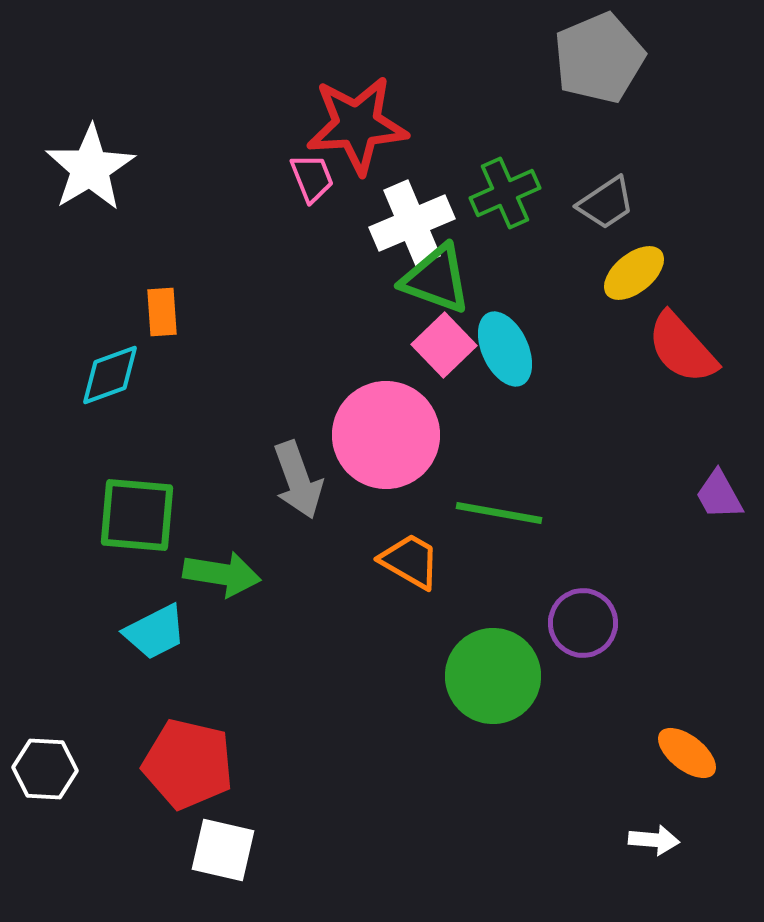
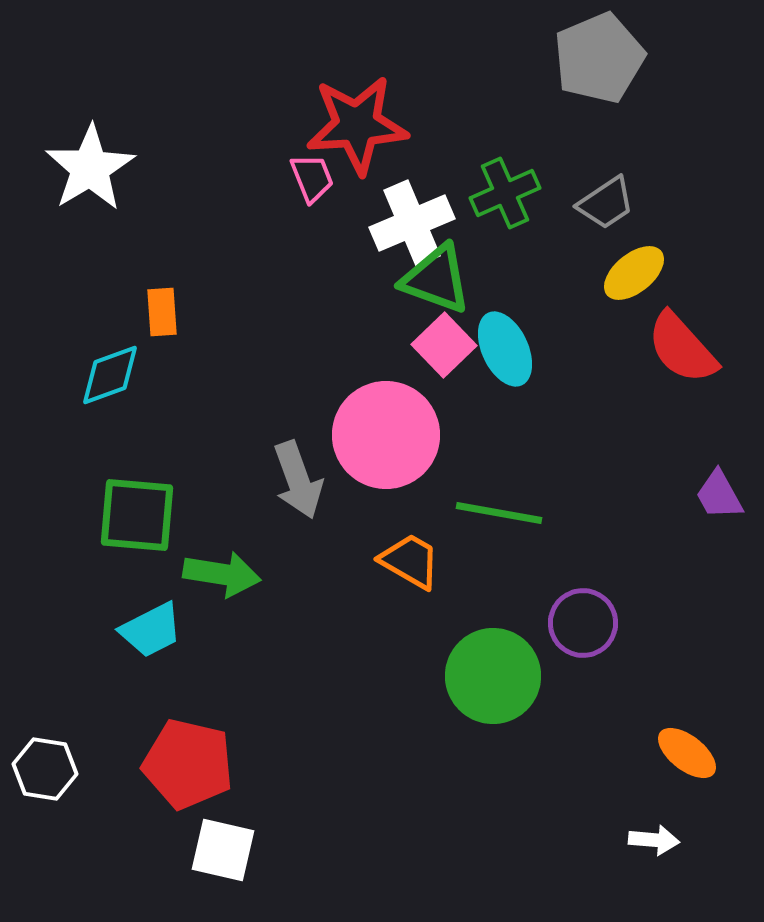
cyan trapezoid: moved 4 px left, 2 px up
white hexagon: rotated 6 degrees clockwise
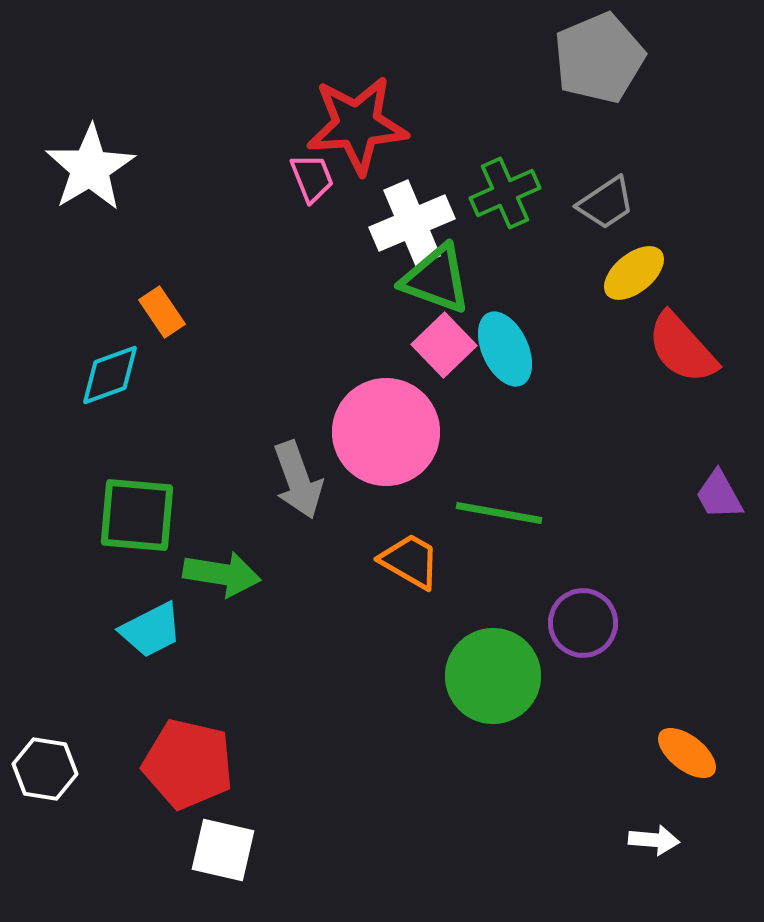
orange rectangle: rotated 30 degrees counterclockwise
pink circle: moved 3 px up
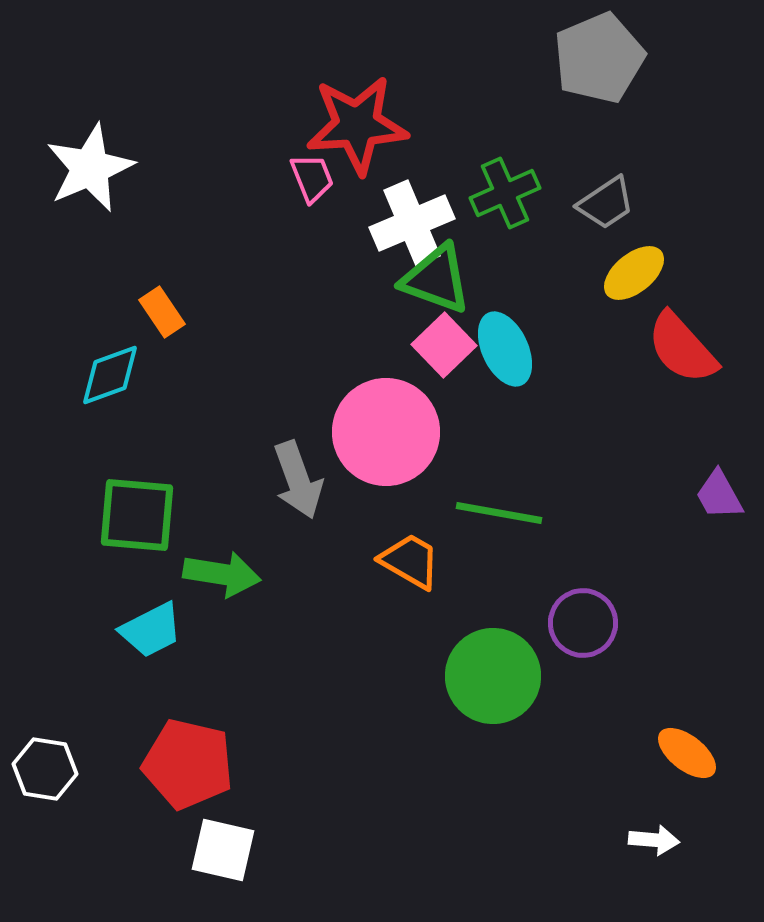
white star: rotated 8 degrees clockwise
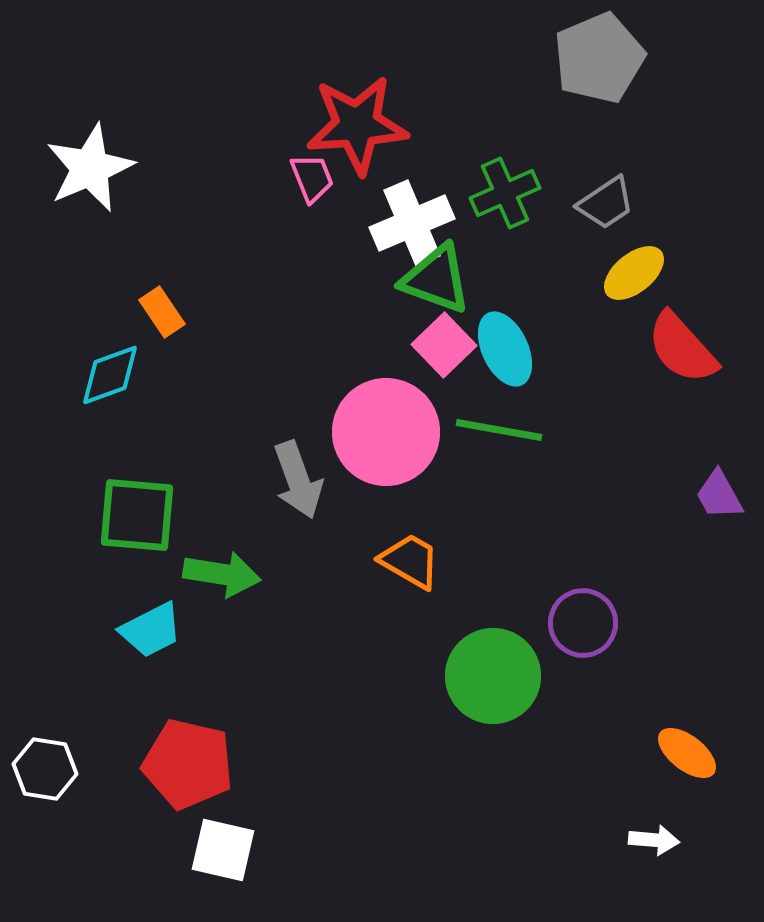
green line: moved 83 px up
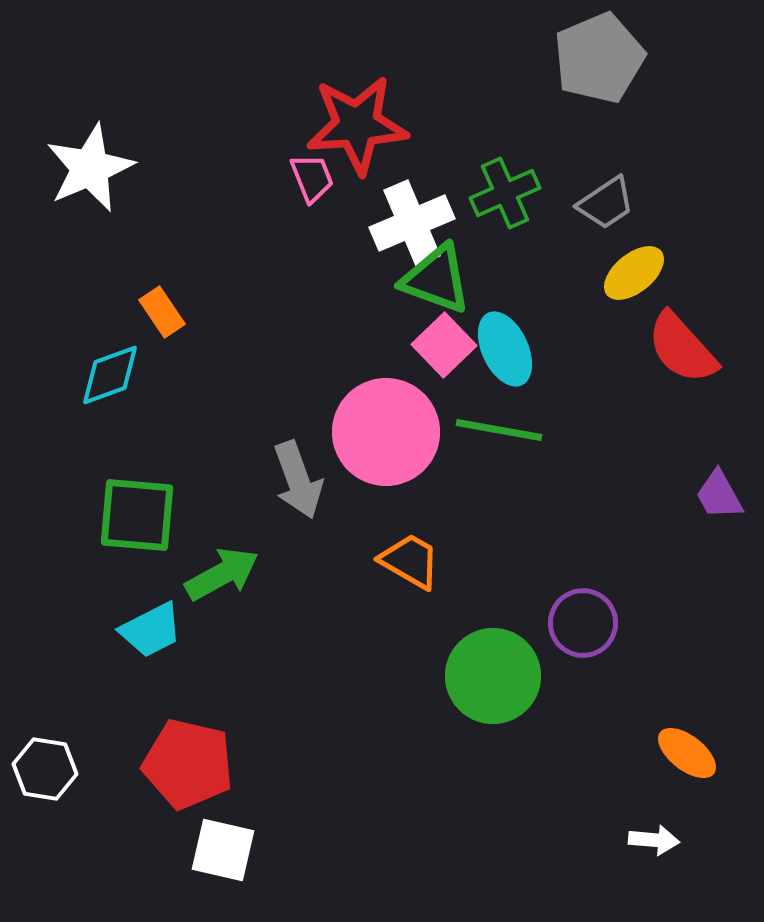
green arrow: rotated 38 degrees counterclockwise
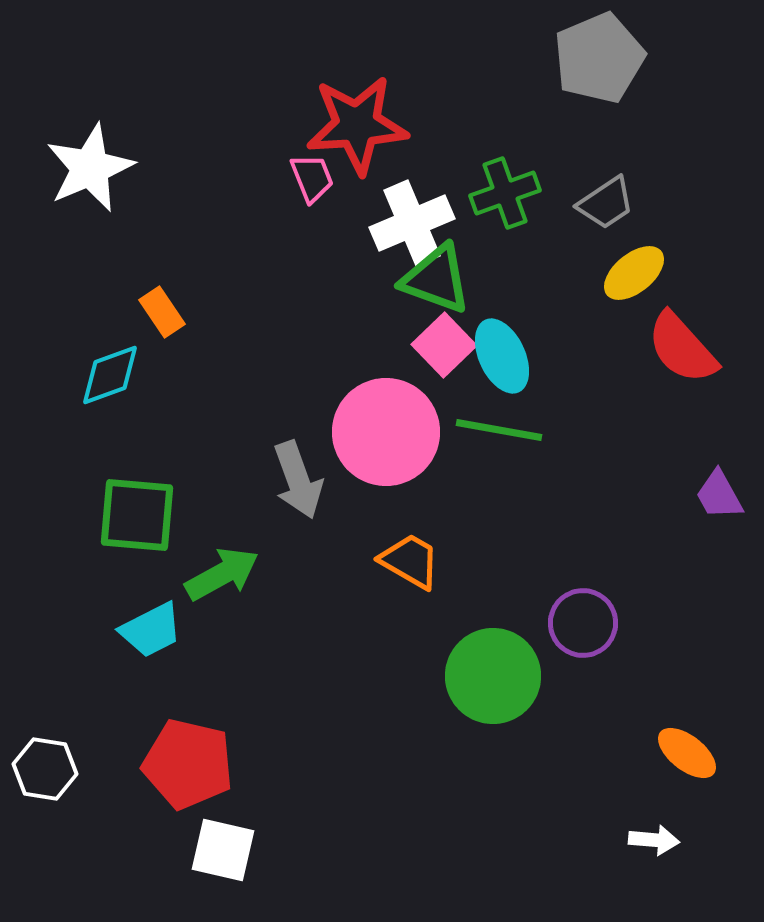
green cross: rotated 4 degrees clockwise
cyan ellipse: moved 3 px left, 7 px down
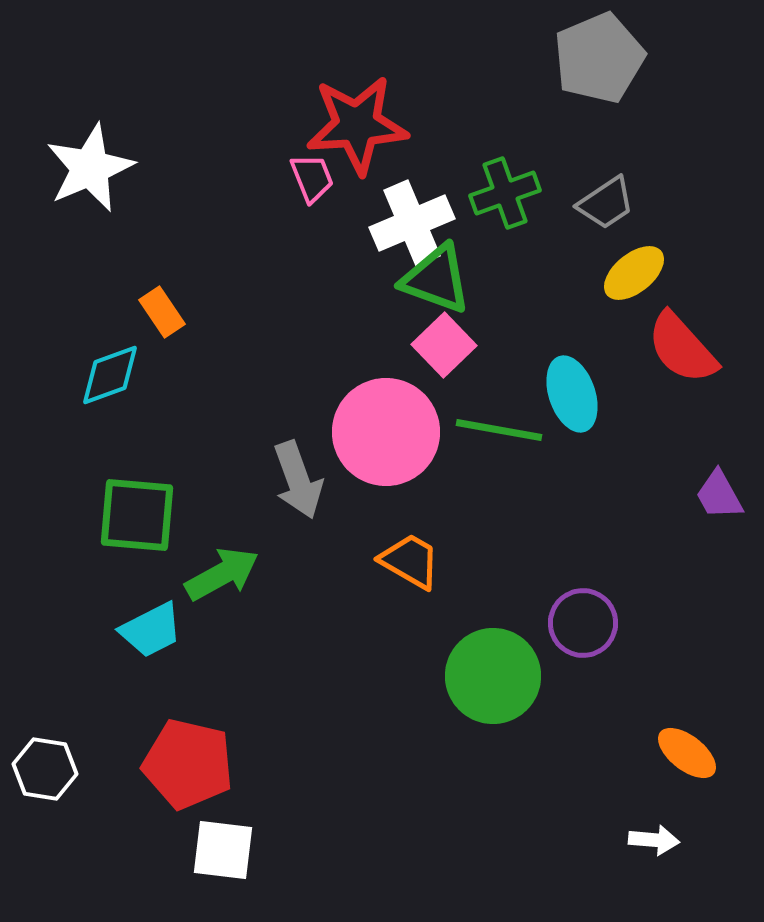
cyan ellipse: moved 70 px right, 38 px down; rotated 6 degrees clockwise
white square: rotated 6 degrees counterclockwise
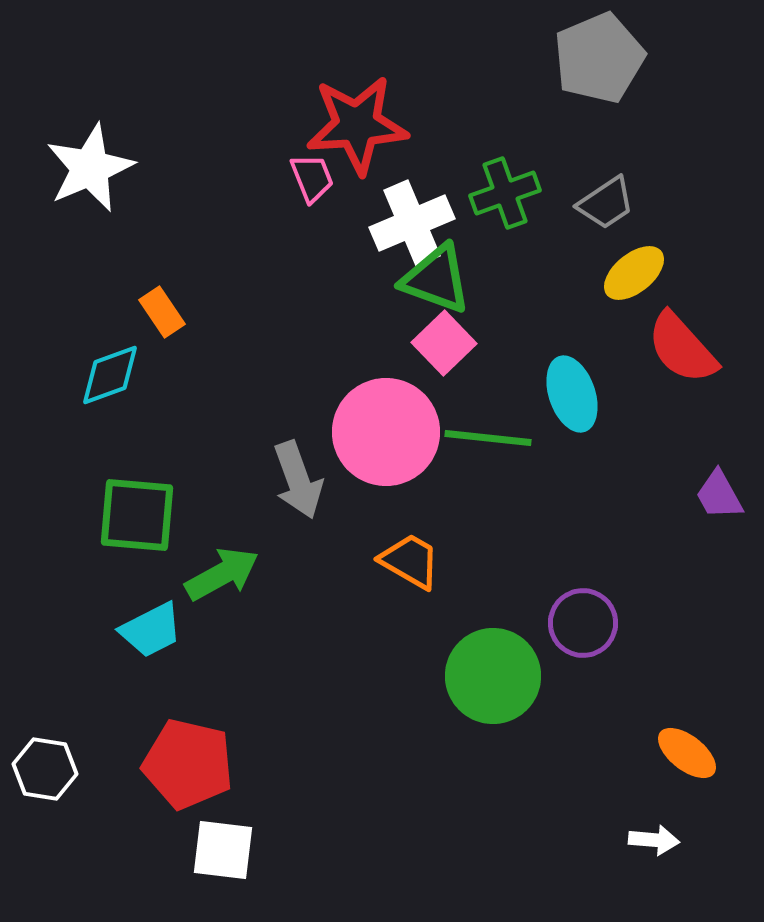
pink square: moved 2 px up
green line: moved 11 px left, 8 px down; rotated 4 degrees counterclockwise
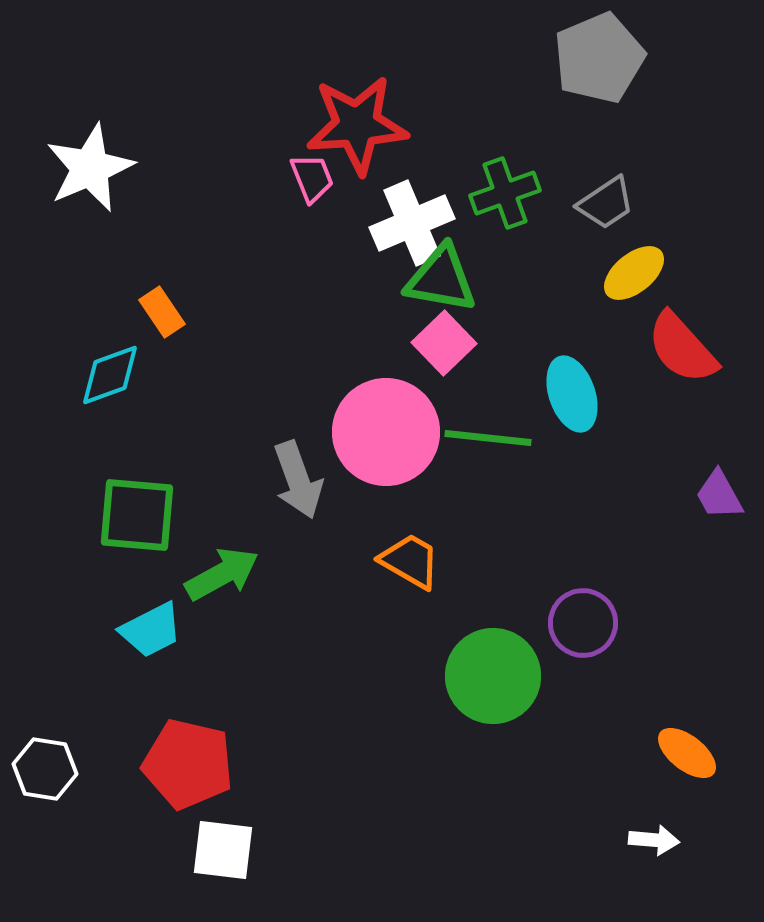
green triangle: moved 5 px right; rotated 10 degrees counterclockwise
